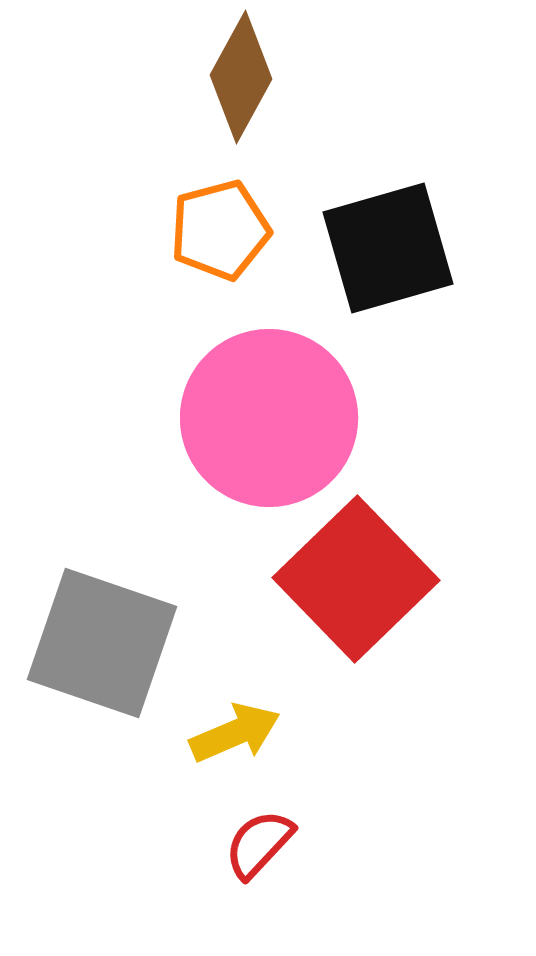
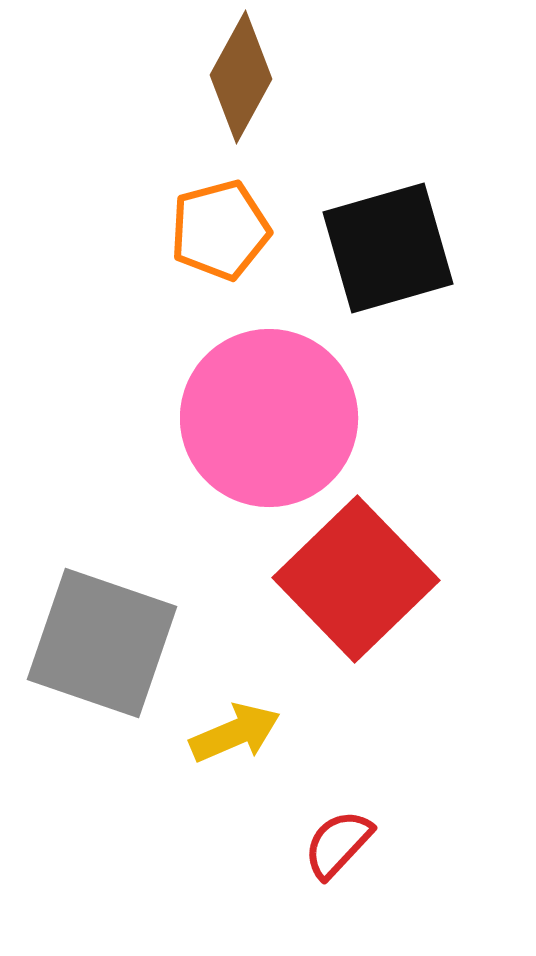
red semicircle: moved 79 px right
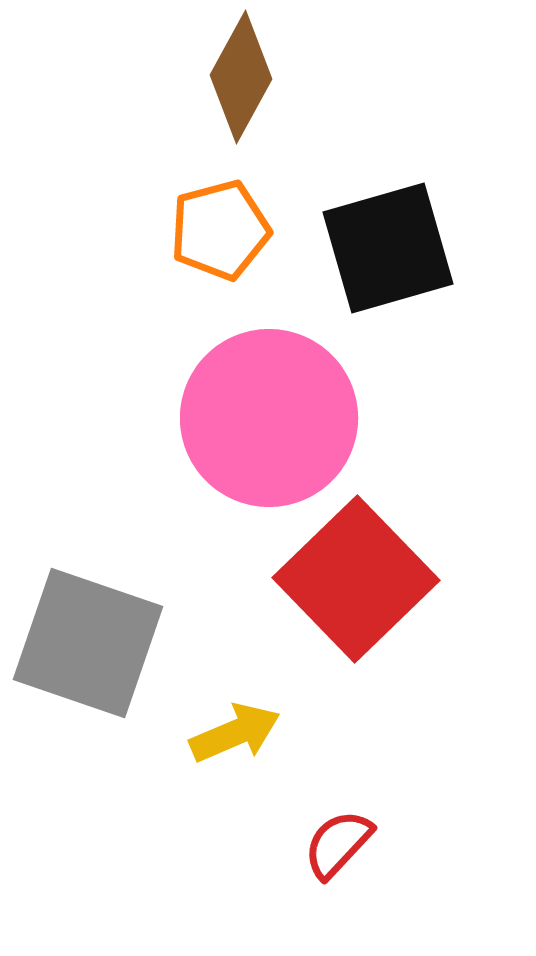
gray square: moved 14 px left
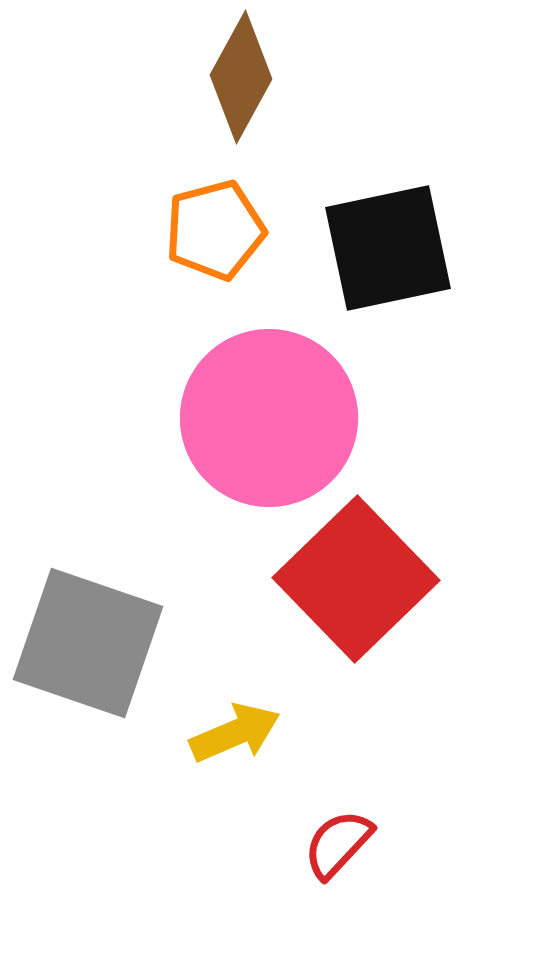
orange pentagon: moved 5 px left
black square: rotated 4 degrees clockwise
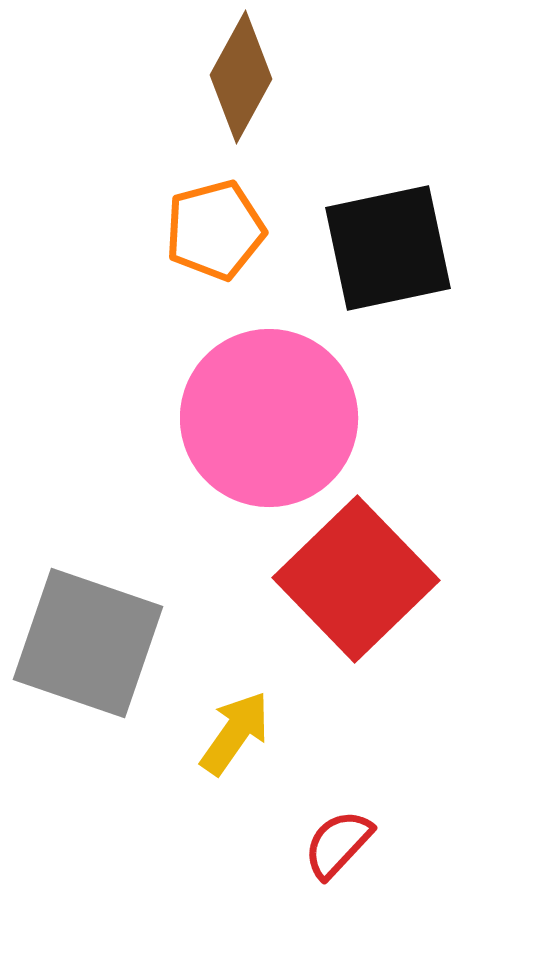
yellow arrow: rotated 32 degrees counterclockwise
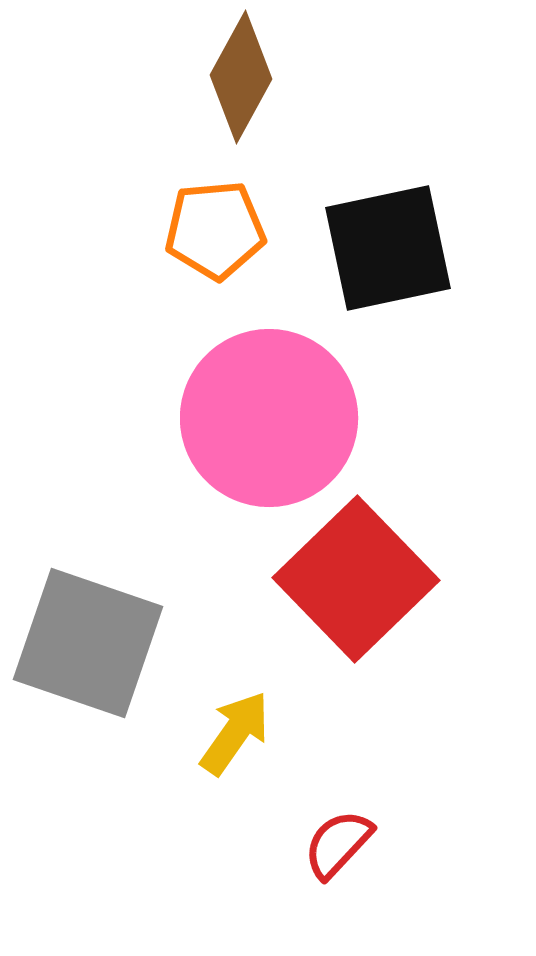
orange pentagon: rotated 10 degrees clockwise
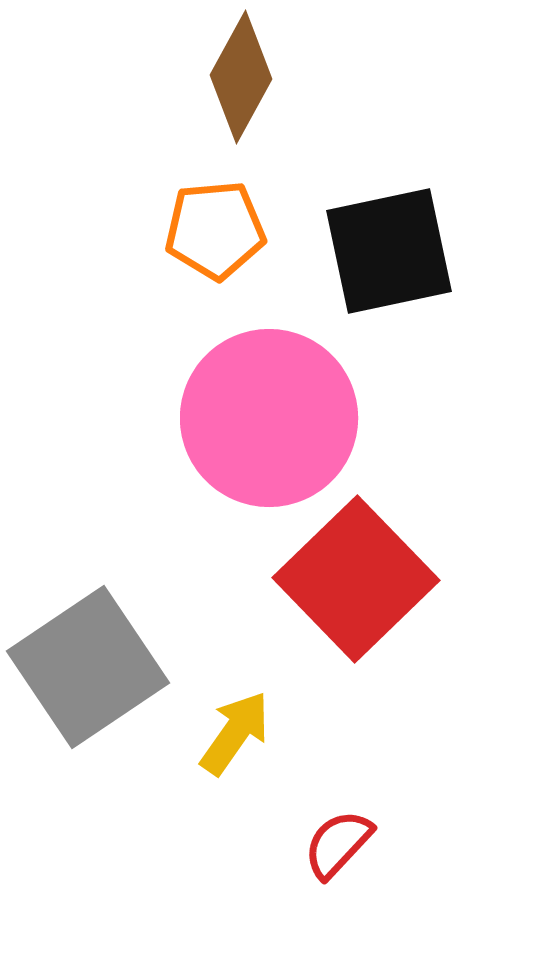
black square: moved 1 px right, 3 px down
gray square: moved 24 px down; rotated 37 degrees clockwise
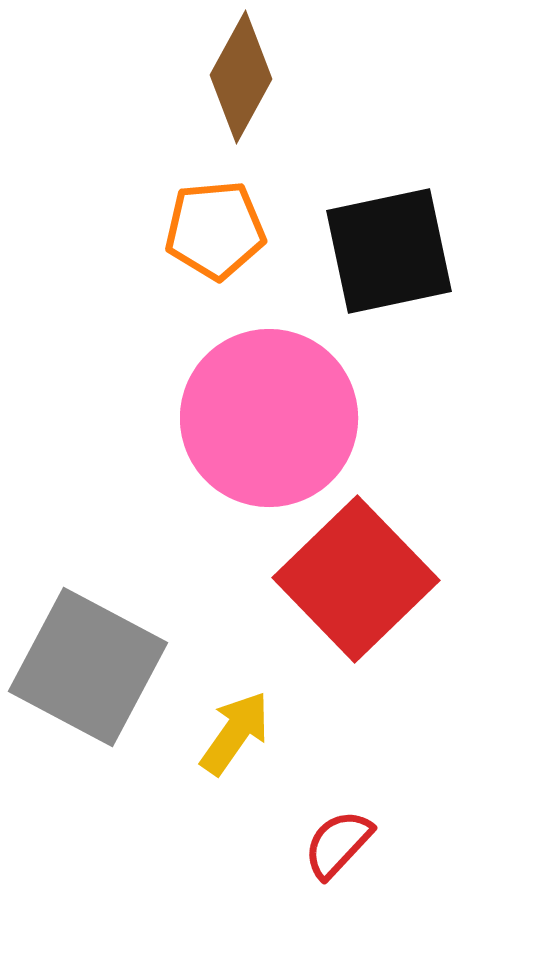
gray square: rotated 28 degrees counterclockwise
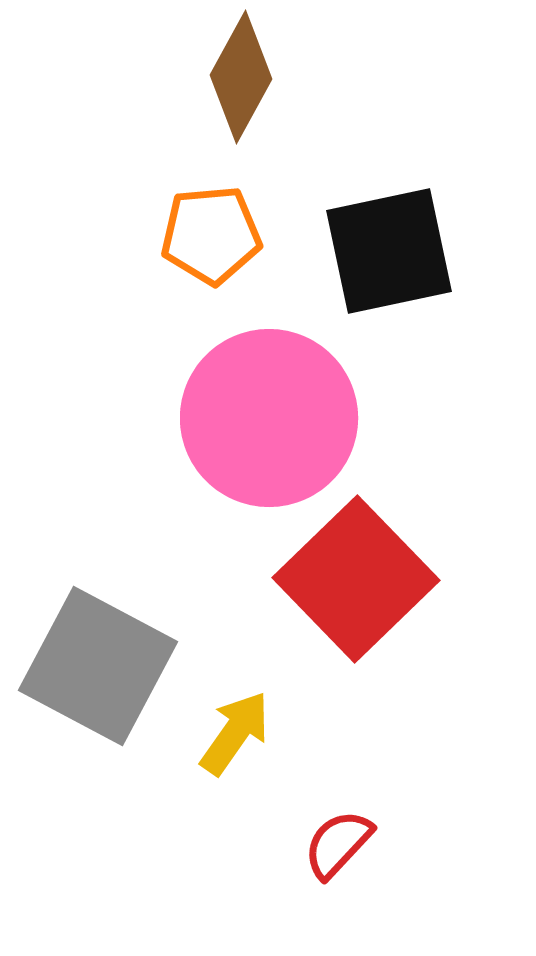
orange pentagon: moved 4 px left, 5 px down
gray square: moved 10 px right, 1 px up
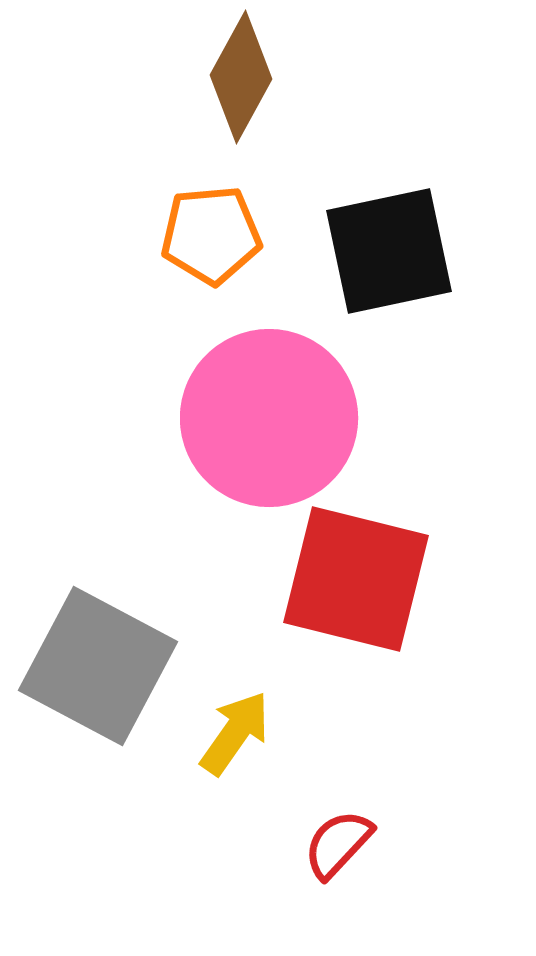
red square: rotated 32 degrees counterclockwise
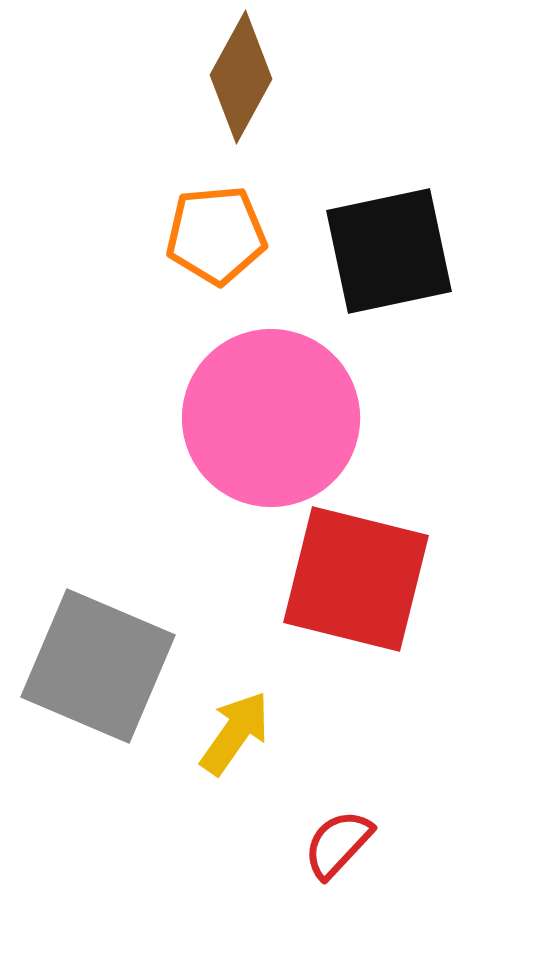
orange pentagon: moved 5 px right
pink circle: moved 2 px right
gray square: rotated 5 degrees counterclockwise
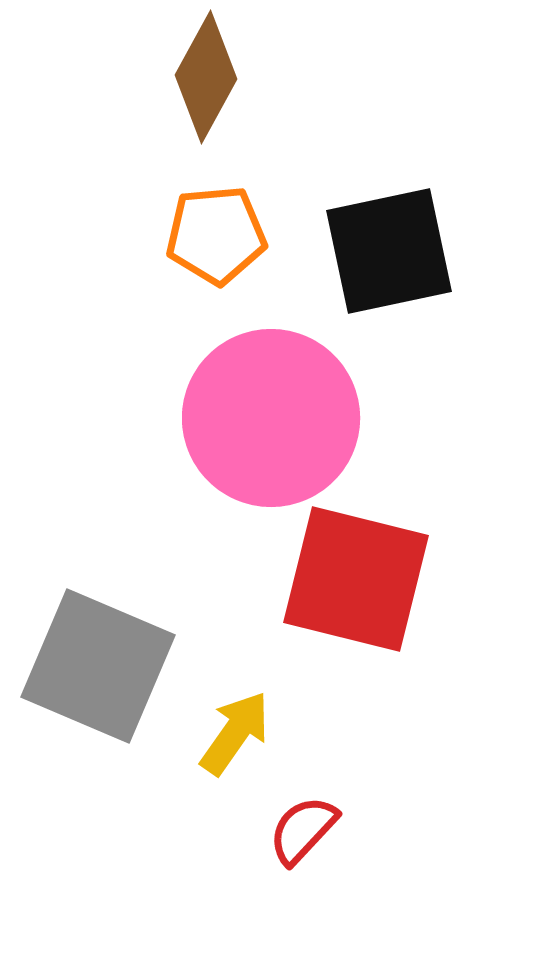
brown diamond: moved 35 px left
red semicircle: moved 35 px left, 14 px up
